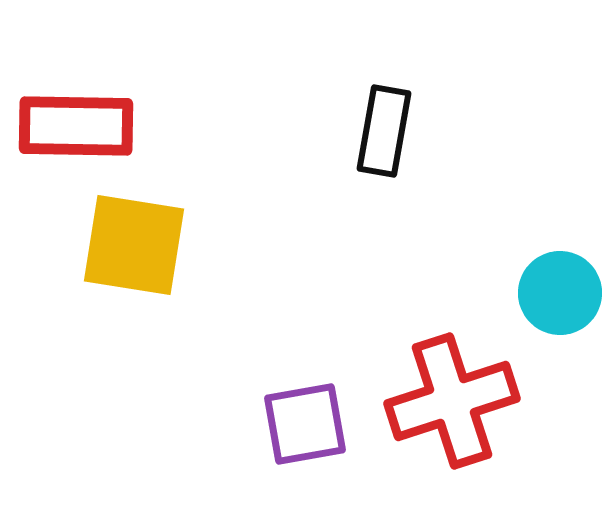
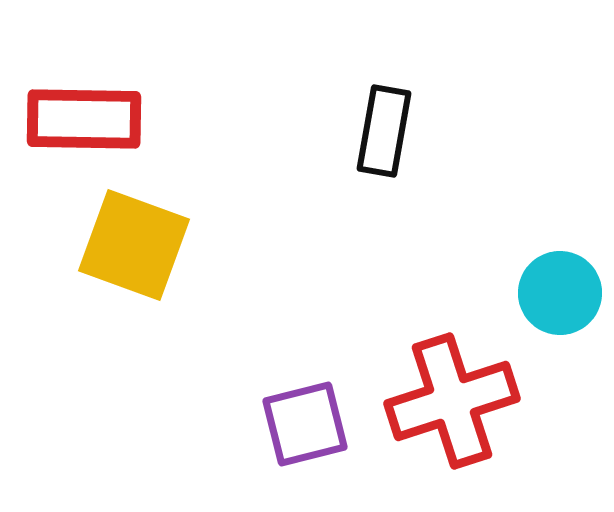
red rectangle: moved 8 px right, 7 px up
yellow square: rotated 11 degrees clockwise
purple square: rotated 4 degrees counterclockwise
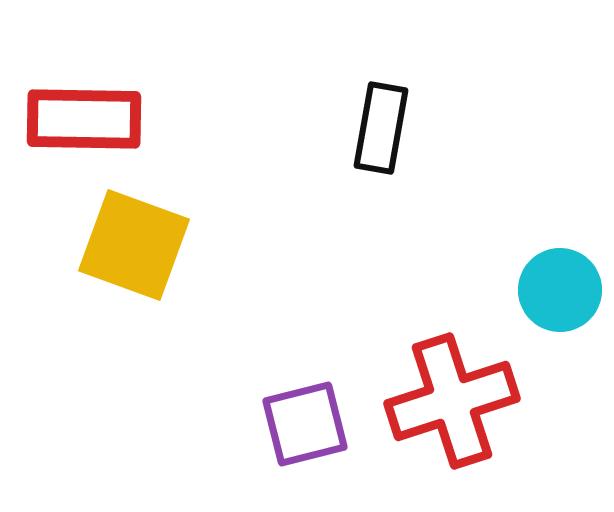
black rectangle: moved 3 px left, 3 px up
cyan circle: moved 3 px up
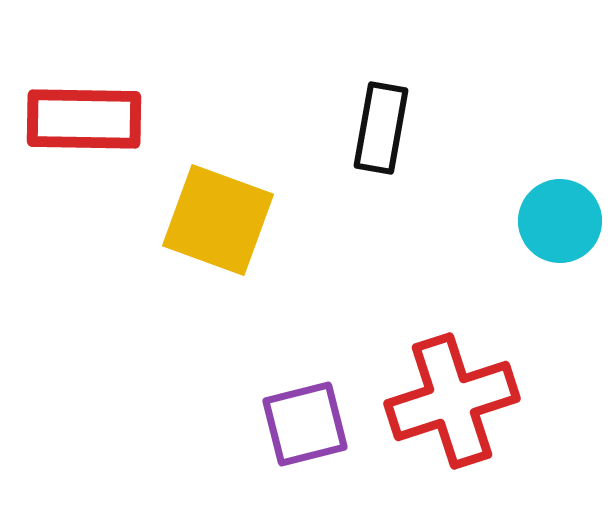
yellow square: moved 84 px right, 25 px up
cyan circle: moved 69 px up
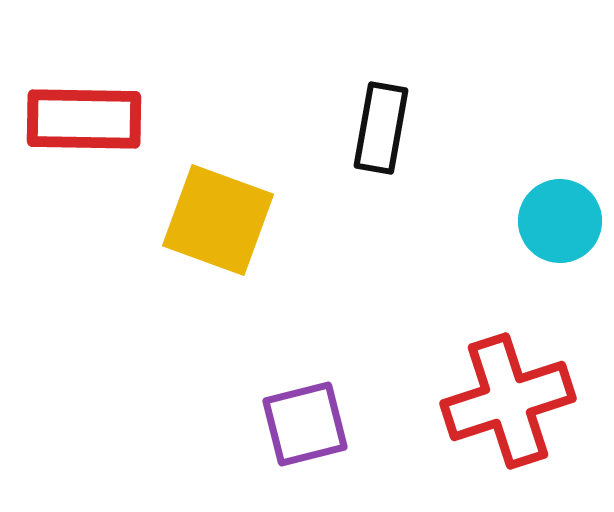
red cross: moved 56 px right
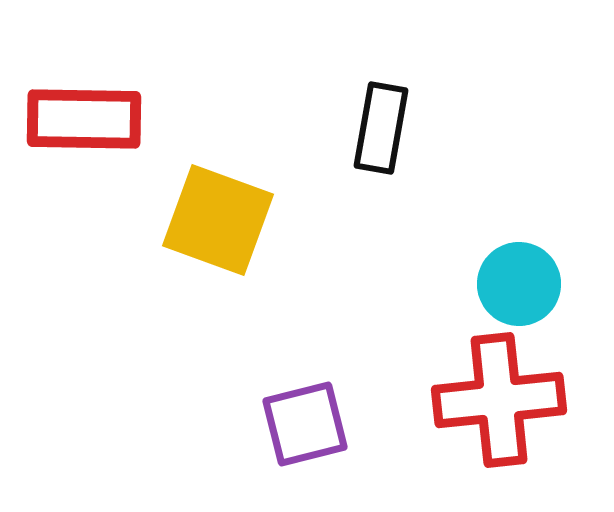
cyan circle: moved 41 px left, 63 px down
red cross: moved 9 px left, 1 px up; rotated 12 degrees clockwise
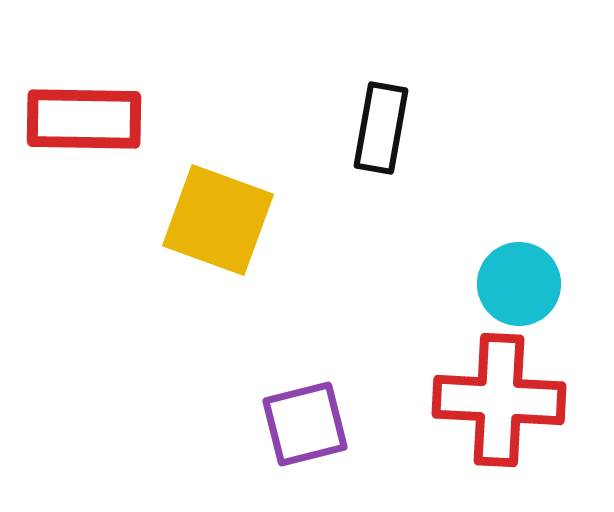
red cross: rotated 9 degrees clockwise
